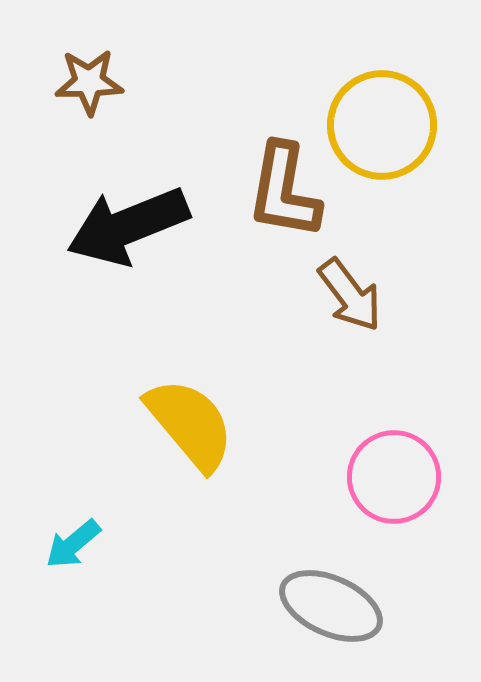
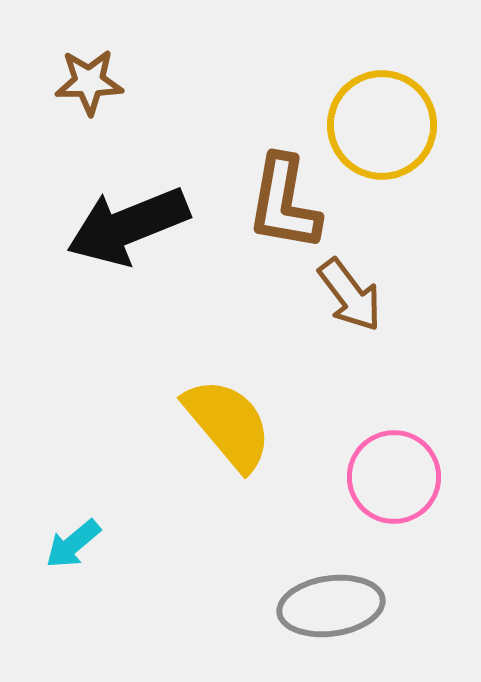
brown L-shape: moved 12 px down
yellow semicircle: moved 38 px right
gray ellipse: rotated 32 degrees counterclockwise
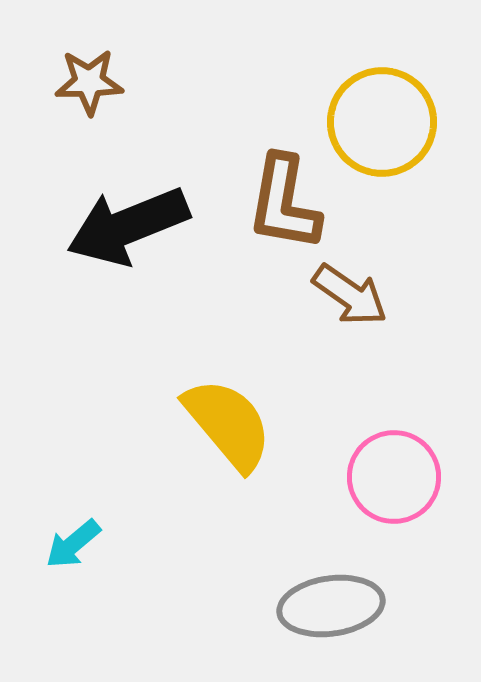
yellow circle: moved 3 px up
brown arrow: rotated 18 degrees counterclockwise
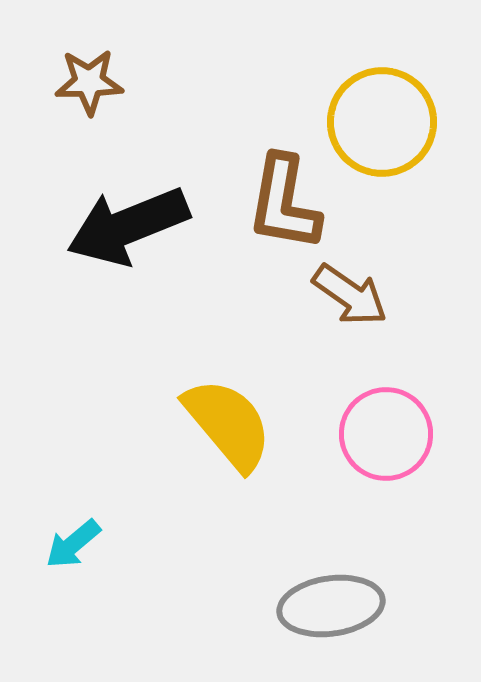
pink circle: moved 8 px left, 43 px up
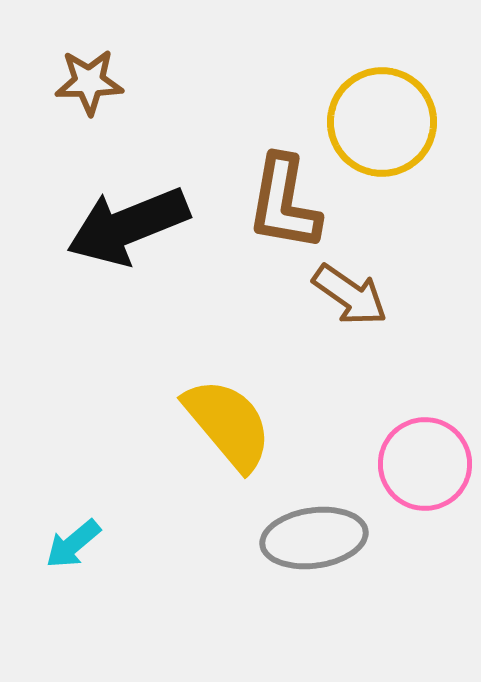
pink circle: moved 39 px right, 30 px down
gray ellipse: moved 17 px left, 68 px up
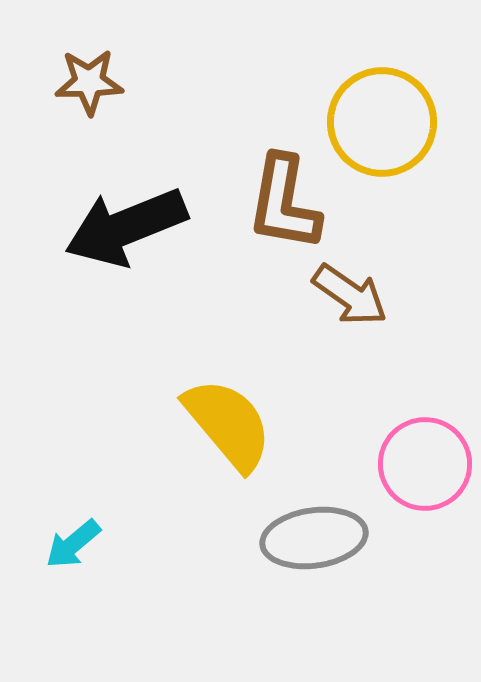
black arrow: moved 2 px left, 1 px down
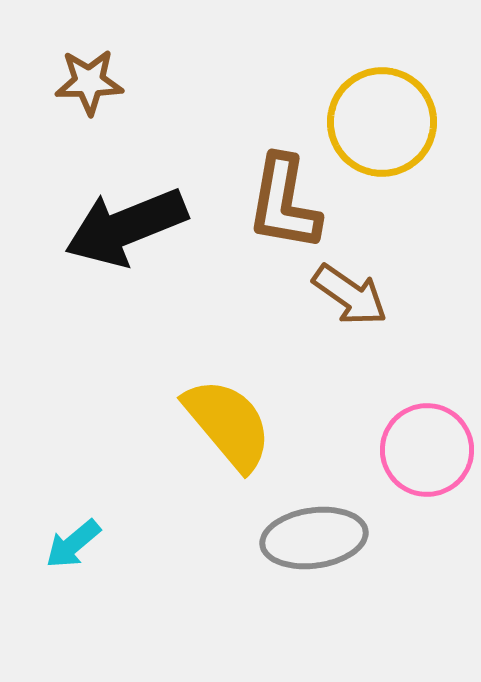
pink circle: moved 2 px right, 14 px up
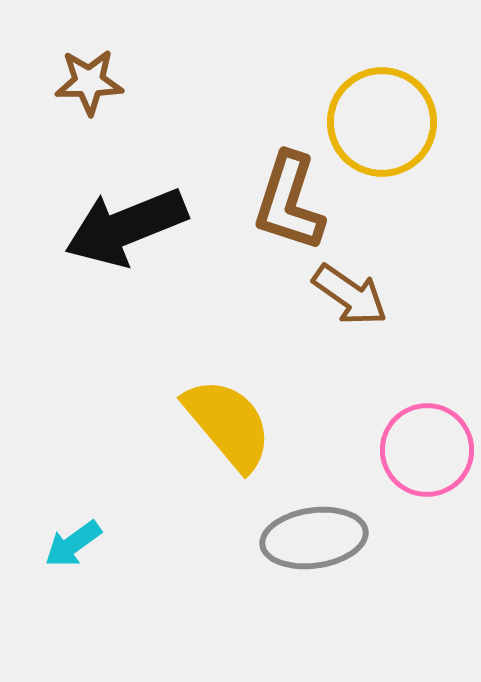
brown L-shape: moved 5 px right, 1 px up; rotated 8 degrees clockwise
cyan arrow: rotated 4 degrees clockwise
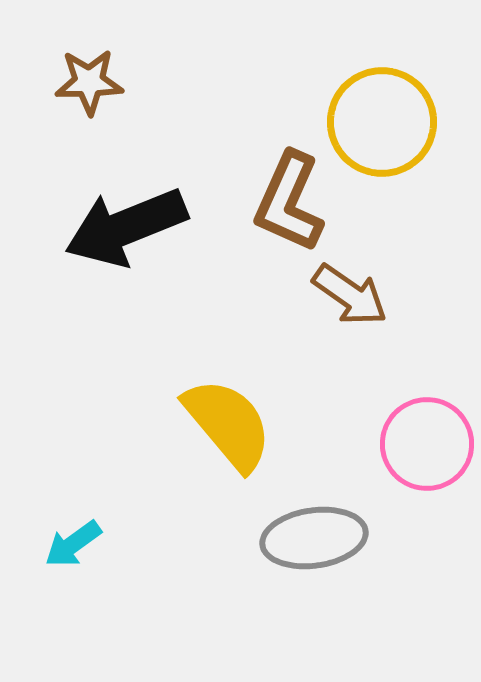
brown L-shape: rotated 6 degrees clockwise
pink circle: moved 6 px up
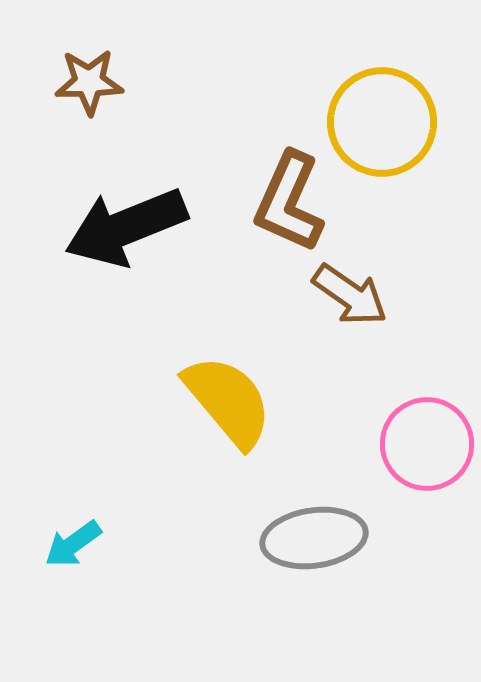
yellow semicircle: moved 23 px up
